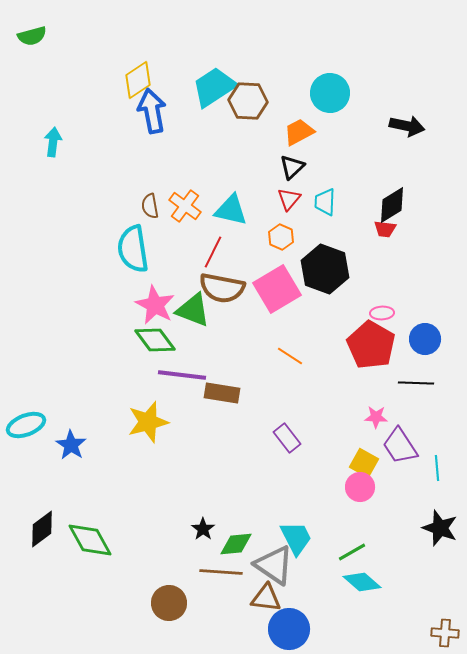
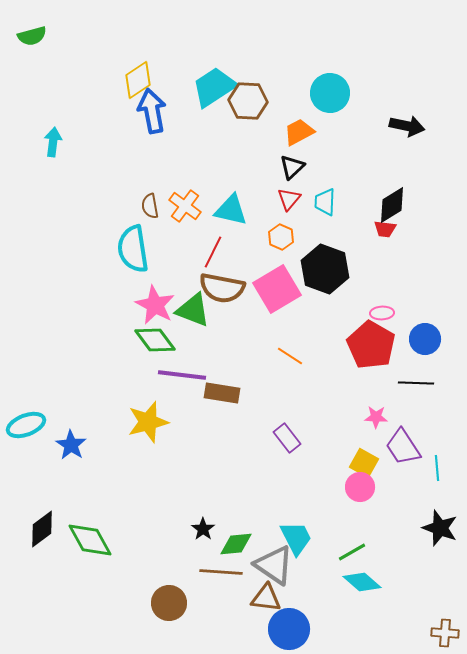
purple trapezoid at (400, 446): moved 3 px right, 1 px down
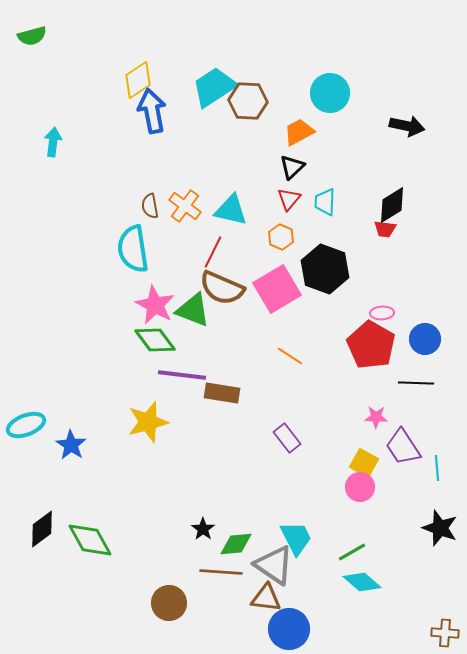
brown semicircle at (222, 288): rotated 12 degrees clockwise
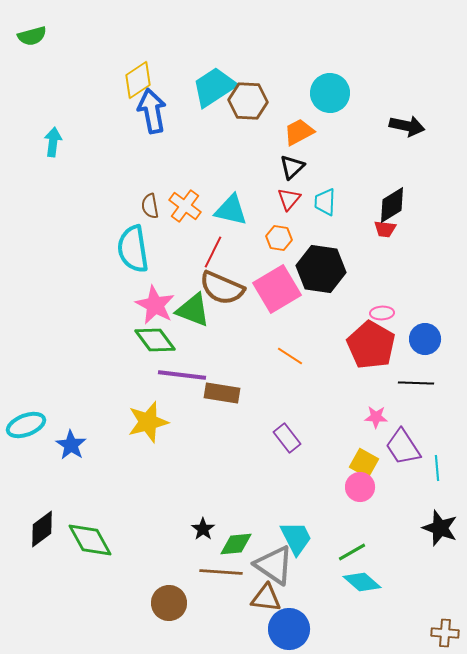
orange hexagon at (281, 237): moved 2 px left, 1 px down; rotated 15 degrees counterclockwise
black hexagon at (325, 269): moved 4 px left; rotated 12 degrees counterclockwise
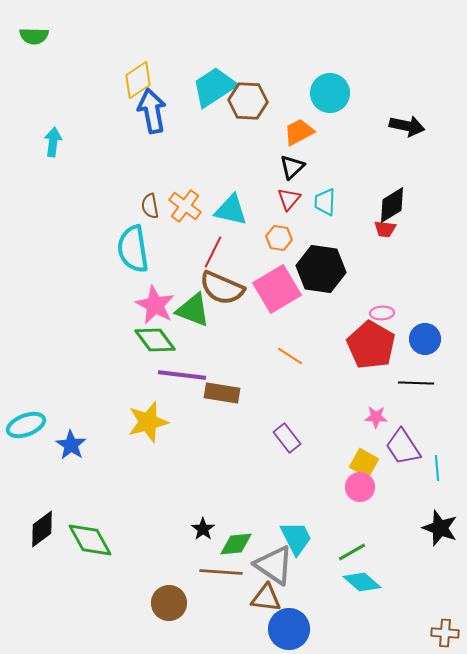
green semicircle at (32, 36): moved 2 px right; rotated 16 degrees clockwise
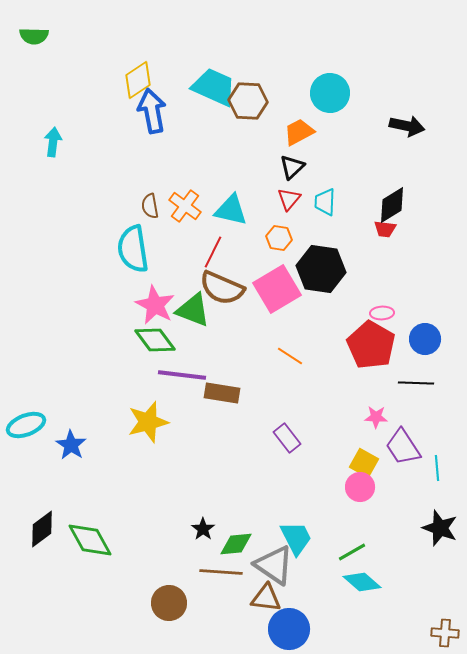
cyan trapezoid at (214, 87): rotated 57 degrees clockwise
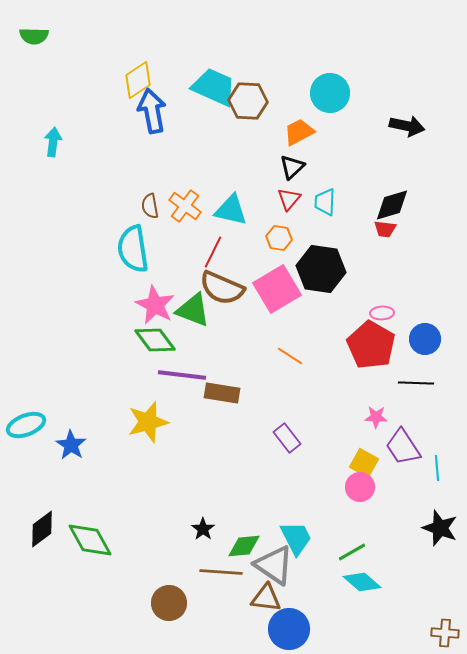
black diamond at (392, 205): rotated 15 degrees clockwise
green diamond at (236, 544): moved 8 px right, 2 px down
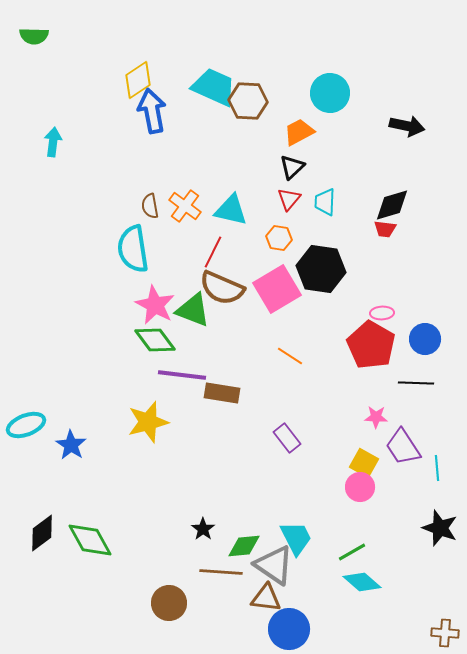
black diamond at (42, 529): moved 4 px down
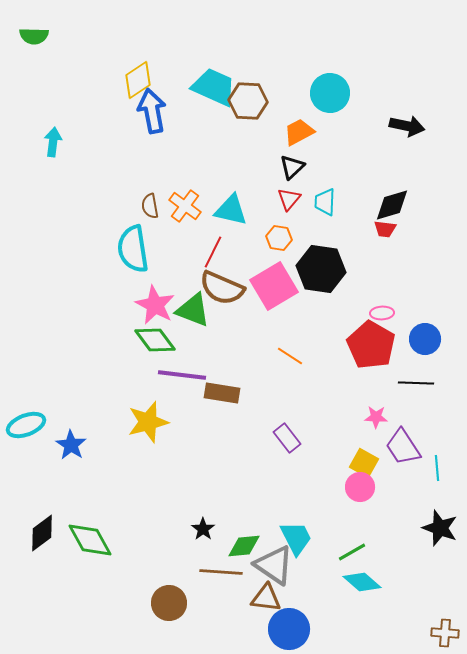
pink square at (277, 289): moved 3 px left, 3 px up
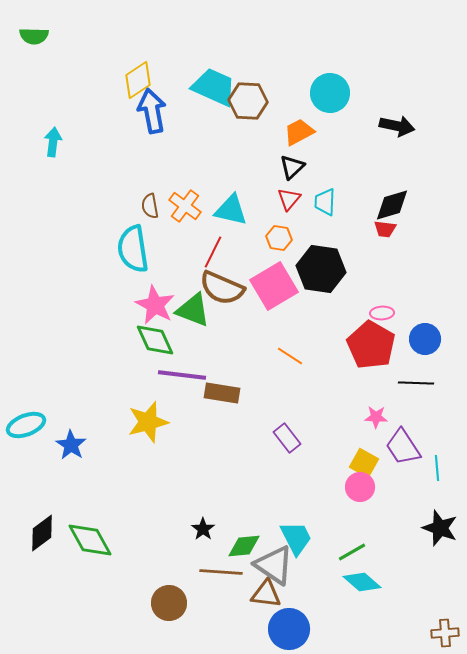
black arrow at (407, 126): moved 10 px left
green diamond at (155, 340): rotated 12 degrees clockwise
brown triangle at (266, 598): moved 4 px up
brown cross at (445, 633): rotated 8 degrees counterclockwise
